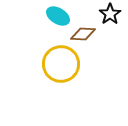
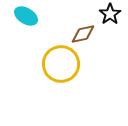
cyan ellipse: moved 32 px left
brown diamond: rotated 15 degrees counterclockwise
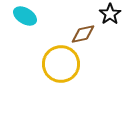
cyan ellipse: moved 1 px left
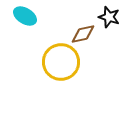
black star: moved 1 px left, 3 px down; rotated 20 degrees counterclockwise
yellow circle: moved 2 px up
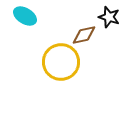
brown diamond: moved 1 px right, 1 px down
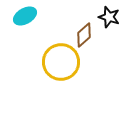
cyan ellipse: rotated 60 degrees counterclockwise
brown diamond: rotated 30 degrees counterclockwise
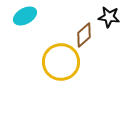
black star: rotated 10 degrees counterclockwise
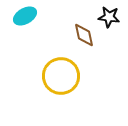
brown diamond: rotated 60 degrees counterclockwise
yellow circle: moved 14 px down
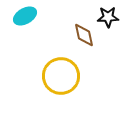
black star: moved 1 px left; rotated 10 degrees counterclockwise
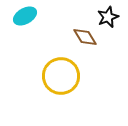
black star: rotated 20 degrees counterclockwise
brown diamond: moved 1 px right, 2 px down; rotated 20 degrees counterclockwise
